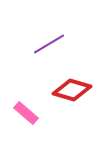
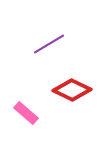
red diamond: rotated 9 degrees clockwise
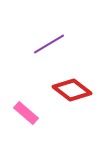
red diamond: rotated 12 degrees clockwise
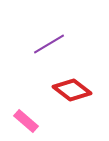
pink rectangle: moved 8 px down
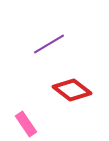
pink rectangle: moved 3 px down; rotated 15 degrees clockwise
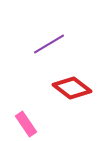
red diamond: moved 2 px up
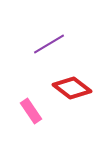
pink rectangle: moved 5 px right, 13 px up
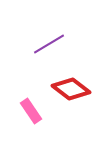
red diamond: moved 1 px left, 1 px down
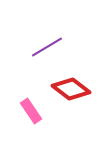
purple line: moved 2 px left, 3 px down
